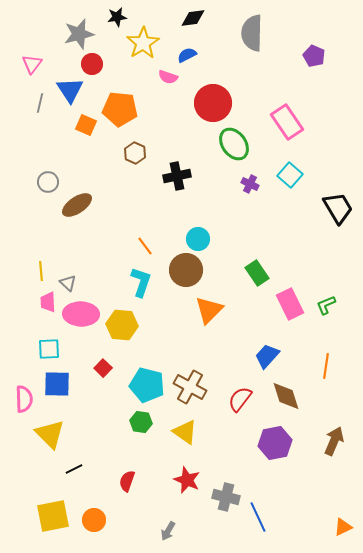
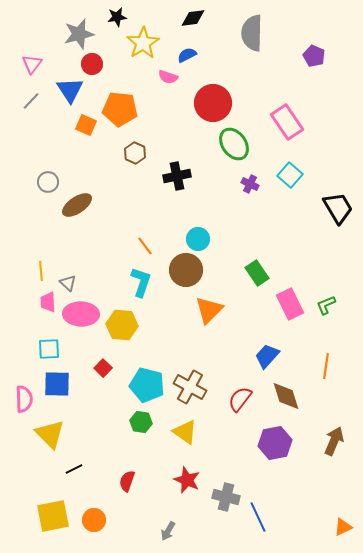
gray line at (40, 103): moved 9 px left, 2 px up; rotated 30 degrees clockwise
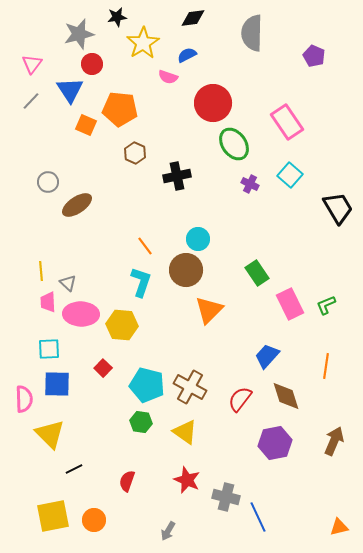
orange triangle at (343, 527): moved 4 px left; rotated 12 degrees clockwise
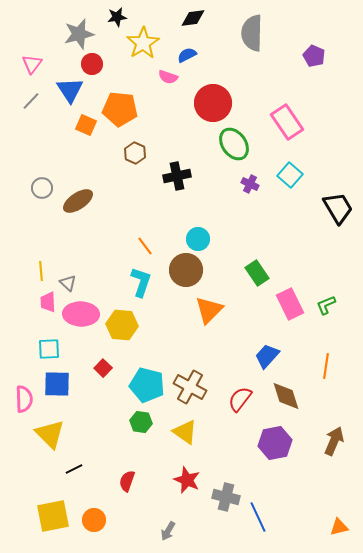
gray circle at (48, 182): moved 6 px left, 6 px down
brown ellipse at (77, 205): moved 1 px right, 4 px up
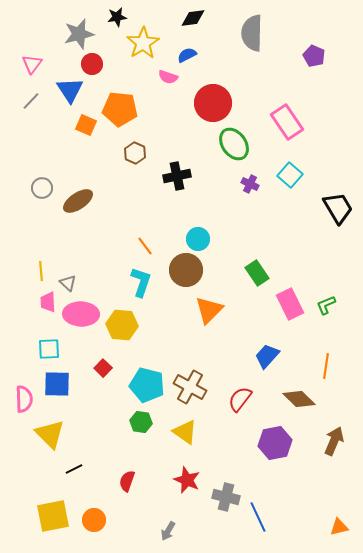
brown diamond at (286, 396): moved 13 px right, 3 px down; rotated 28 degrees counterclockwise
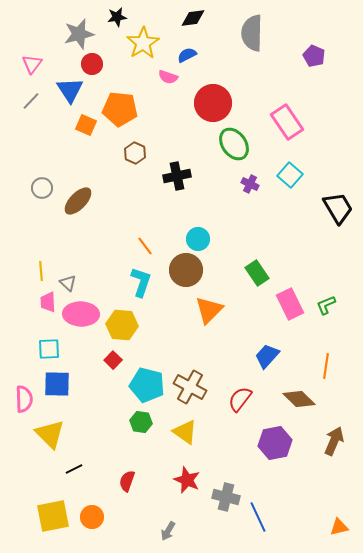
brown ellipse at (78, 201): rotated 12 degrees counterclockwise
red square at (103, 368): moved 10 px right, 8 px up
orange circle at (94, 520): moved 2 px left, 3 px up
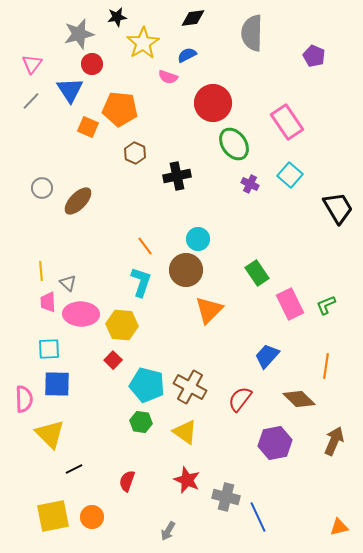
orange square at (86, 125): moved 2 px right, 2 px down
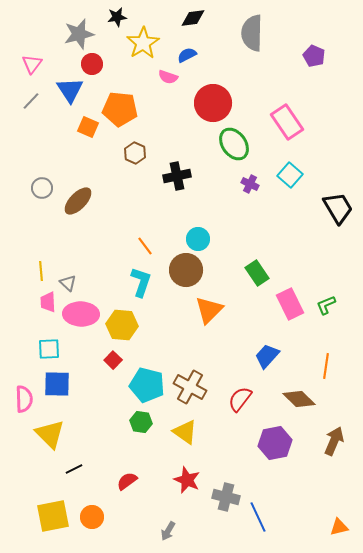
red semicircle at (127, 481): rotated 35 degrees clockwise
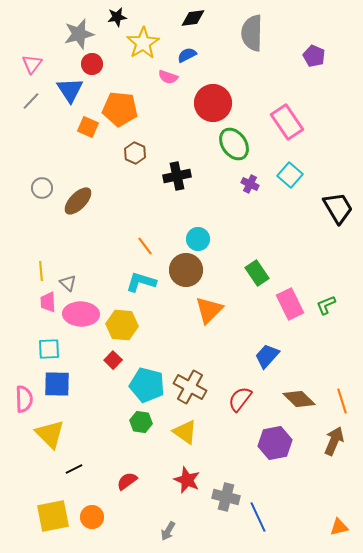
cyan L-shape at (141, 282): rotated 92 degrees counterclockwise
orange line at (326, 366): moved 16 px right, 35 px down; rotated 25 degrees counterclockwise
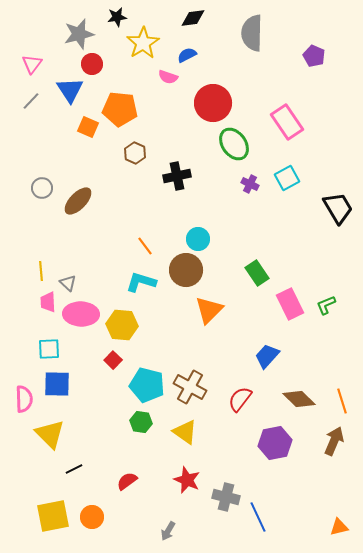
cyan square at (290, 175): moved 3 px left, 3 px down; rotated 20 degrees clockwise
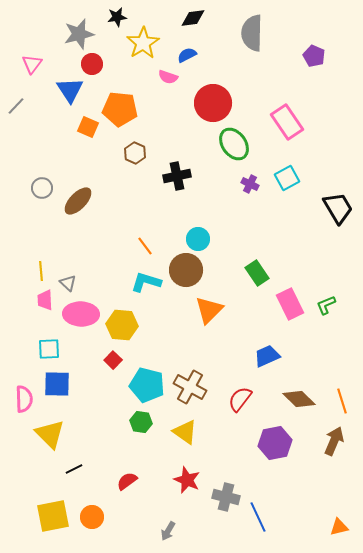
gray line at (31, 101): moved 15 px left, 5 px down
cyan L-shape at (141, 282): moved 5 px right
pink trapezoid at (48, 302): moved 3 px left, 2 px up
blue trapezoid at (267, 356): rotated 24 degrees clockwise
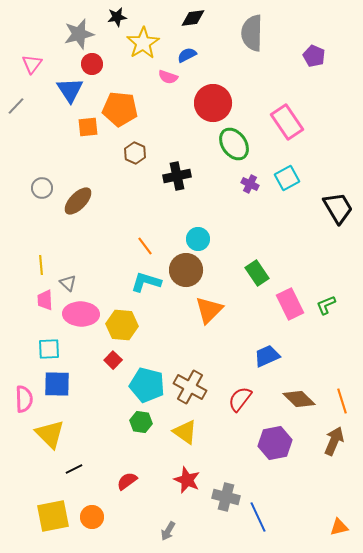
orange square at (88, 127): rotated 30 degrees counterclockwise
yellow line at (41, 271): moved 6 px up
